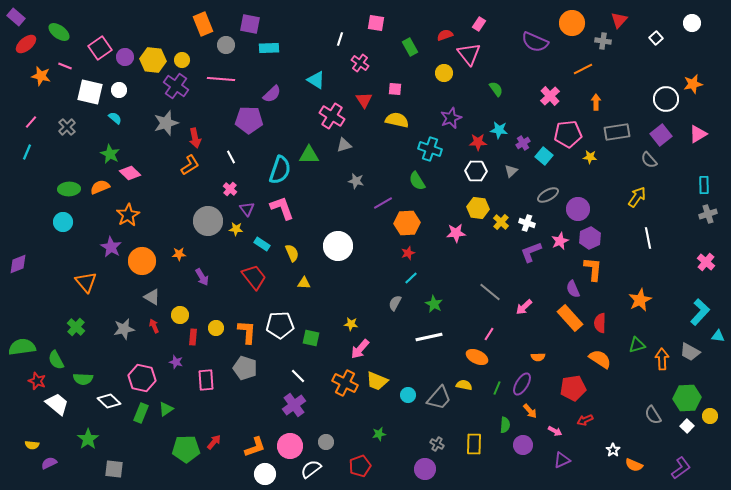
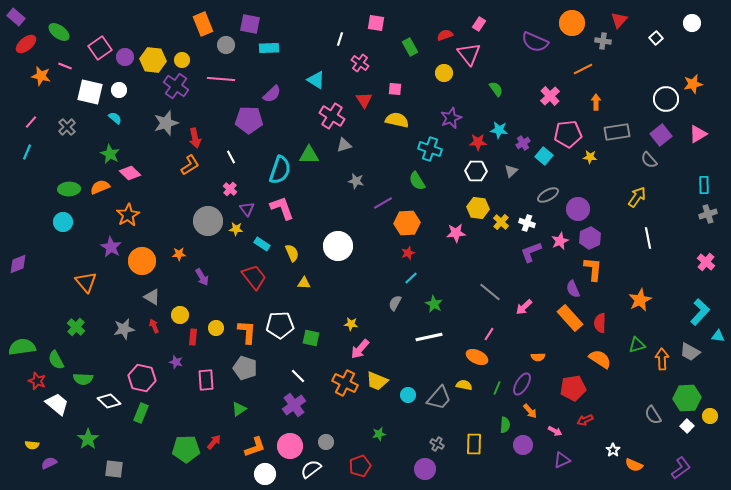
green triangle at (166, 409): moved 73 px right
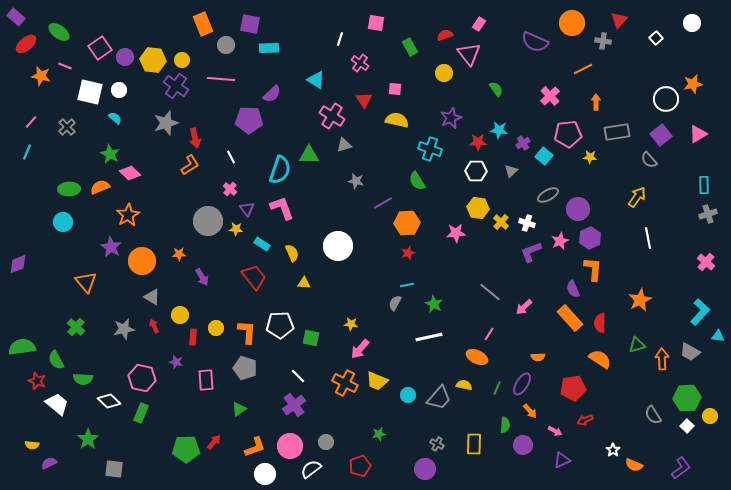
cyan line at (411, 278): moved 4 px left, 7 px down; rotated 32 degrees clockwise
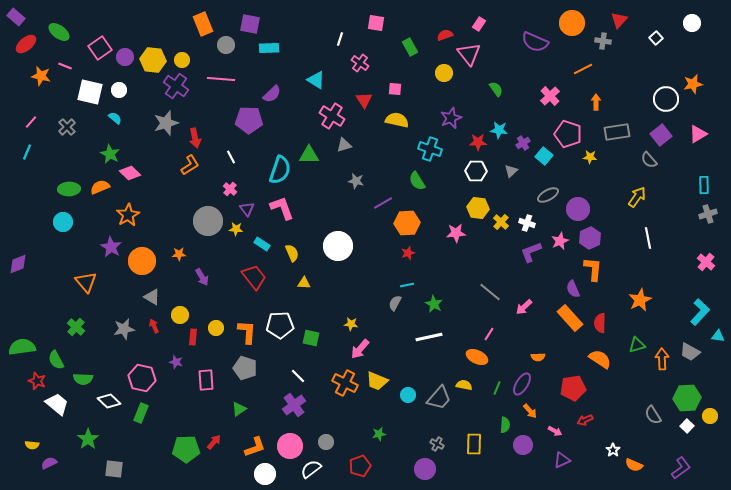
pink pentagon at (568, 134): rotated 24 degrees clockwise
